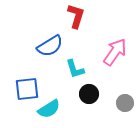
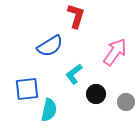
cyan L-shape: moved 1 px left, 5 px down; rotated 70 degrees clockwise
black circle: moved 7 px right
gray circle: moved 1 px right, 1 px up
cyan semicircle: moved 1 px down; rotated 45 degrees counterclockwise
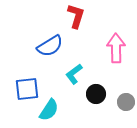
pink arrow: moved 1 px right, 4 px up; rotated 36 degrees counterclockwise
cyan semicircle: rotated 20 degrees clockwise
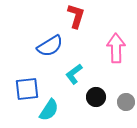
black circle: moved 3 px down
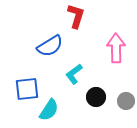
gray circle: moved 1 px up
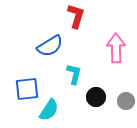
cyan L-shape: rotated 140 degrees clockwise
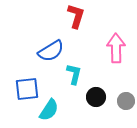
blue semicircle: moved 1 px right, 5 px down
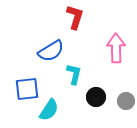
red L-shape: moved 1 px left, 1 px down
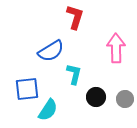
gray circle: moved 1 px left, 2 px up
cyan semicircle: moved 1 px left
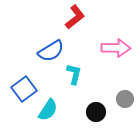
red L-shape: rotated 35 degrees clockwise
pink arrow: rotated 92 degrees clockwise
blue square: moved 3 px left; rotated 30 degrees counterclockwise
black circle: moved 15 px down
